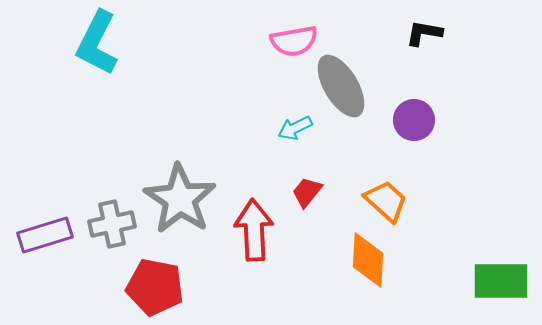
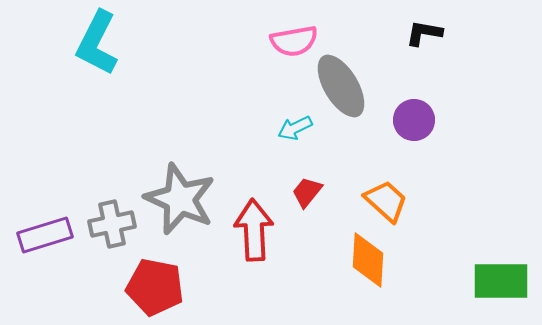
gray star: rotated 10 degrees counterclockwise
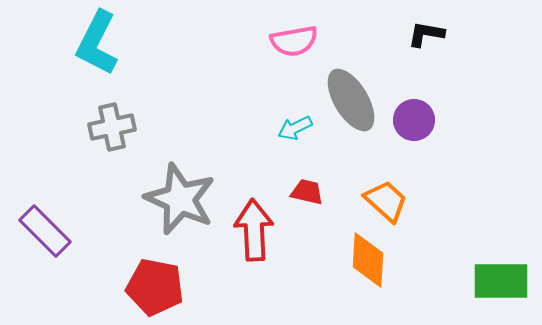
black L-shape: moved 2 px right, 1 px down
gray ellipse: moved 10 px right, 14 px down
red trapezoid: rotated 64 degrees clockwise
gray cross: moved 97 px up
purple rectangle: moved 4 px up; rotated 62 degrees clockwise
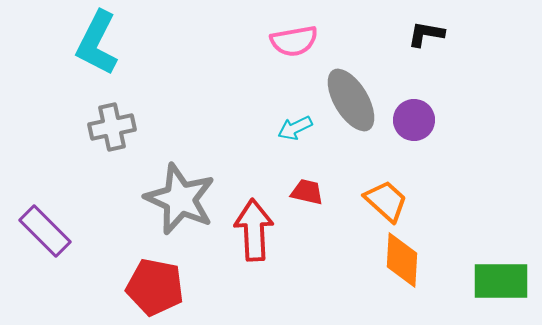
orange diamond: moved 34 px right
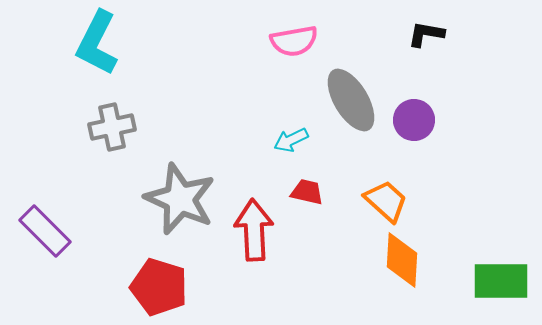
cyan arrow: moved 4 px left, 12 px down
red pentagon: moved 4 px right; rotated 6 degrees clockwise
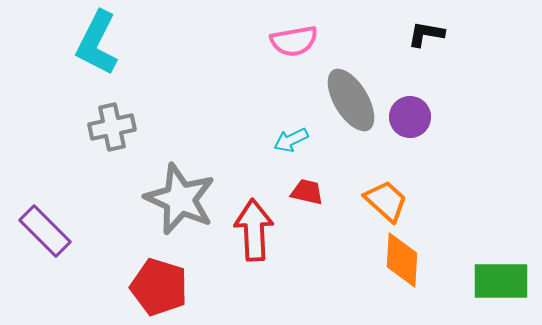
purple circle: moved 4 px left, 3 px up
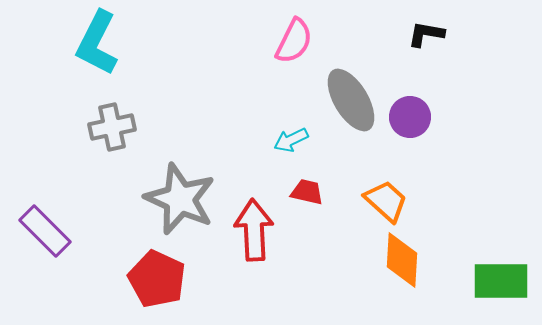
pink semicircle: rotated 54 degrees counterclockwise
red pentagon: moved 2 px left, 8 px up; rotated 8 degrees clockwise
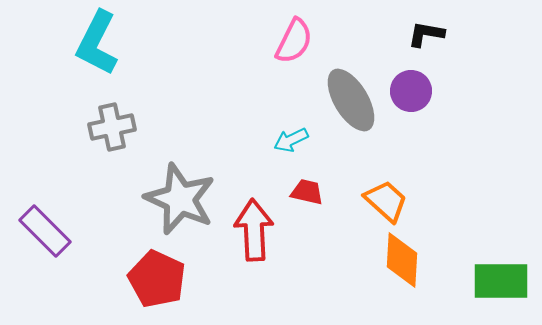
purple circle: moved 1 px right, 26 px up
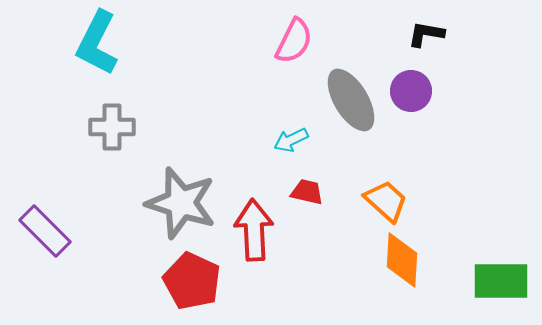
gray cross: rotated 12 degrees clockwise
gray star: moved 1 px right, 4 px down; rotated 6 degrees counterclockwise
red pentagon: moved 35 px right, 2 px down
